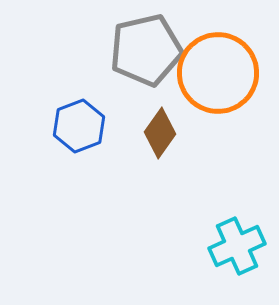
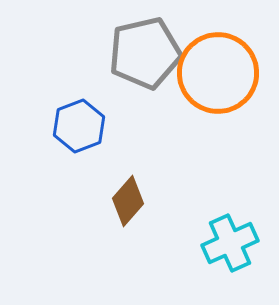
gray pentagon: moved 1 px left, 3 px down
brown diamond: moved 32 px left, 68 px down; rotated 6 degrees clockwise
cyan cross: moved 7 px left, 3 px up
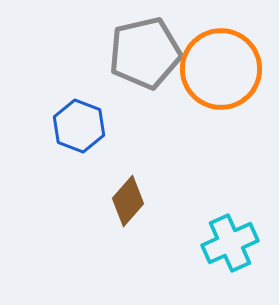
orange circle: moved 3 px right, 4 px up
blue hexagon: rotated 18 degrees counterclockwise
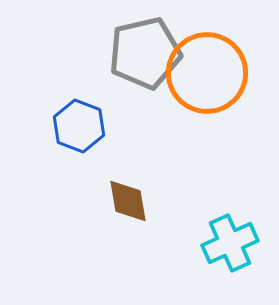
orange circle: moved 14 px left, 4 px down
brown diamond: rotated 51 degrees counterclockwise
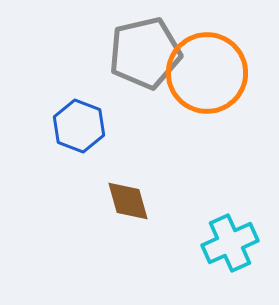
brown diamond: rotated 6 degrees counterclockwise
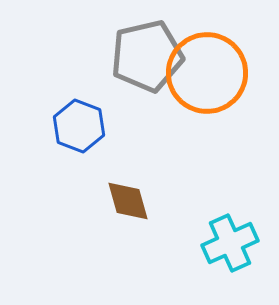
gray pentagon: moved 2 px right, 3 px down
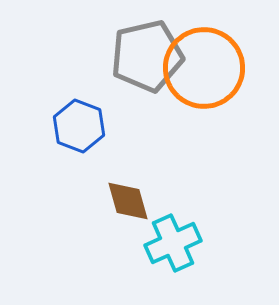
orange circle: moved 3 px left, 5 px up
cyan cross: moved 57 px left
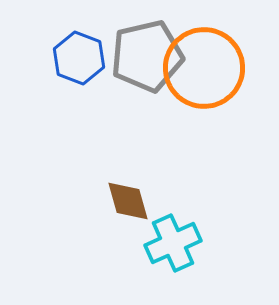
blue hexagon: moved 68 px up
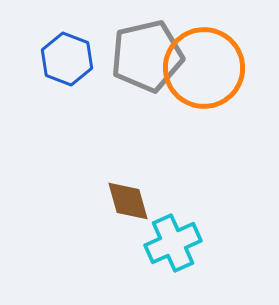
blue hexagon: moved 12 px left, 1 px down
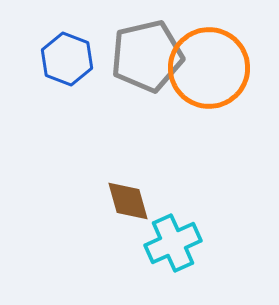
orange circle: moved 5 px right
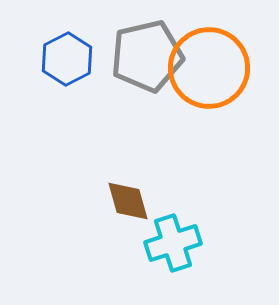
blue hexagon: rotated 12 degrees clockwise
cyan cross: rotated 6 degrees clockwise
